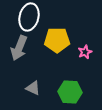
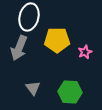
gray triangle: rotated 28 degrees clockwise
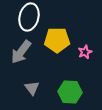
gray arrow: moved 2 px right, 4 px down; rotated 15 degrees clockwise
gray triangle: moved 1 px left
